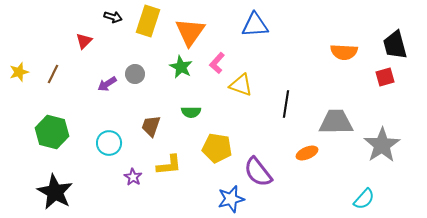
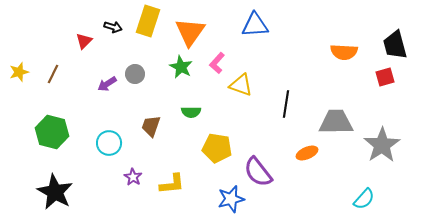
black arrow: moved 10 px down
yellow L-shape: moved 3 px right, 19 px down
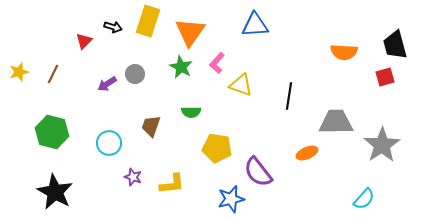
black line: moved 3 px right, 8 px up
purple star: rotated 12 degrees counterclockwise
